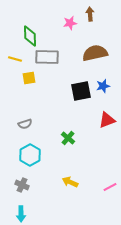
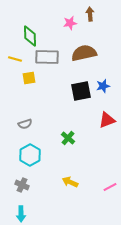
brown semicircle: moved 11 px left
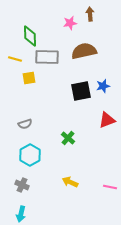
brown semicircle: moved 2 px up
pink line: rotated 40 degrees clockwise
cyan arrow: rotated 14 degrees clockwise
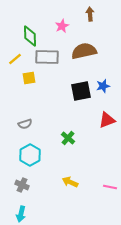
pink star: moved 8 px left, 3 px down; rotated 16 degrees counterclockwise
yellow line: rotated 56 degrees counterclockwise
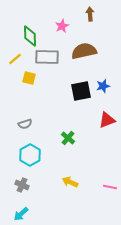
yellow square: rotated 24 degrees clockwise
cyan arrow: rotated 35 degrees clockwise
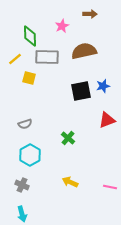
brown arrow: rotated 96 degrees clockwise
cyan arrow: moved 1 px right; rotated 63 degrees counterclockwise
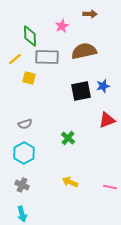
cyan hexagon: moved 6 px left, 2 px up
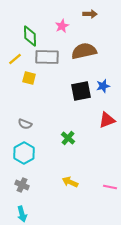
gray semicircle: rotated 40 degrees clockwise
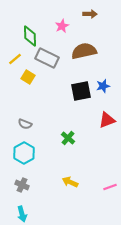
gray rectangle: moved 1 px down; rotated 25 degrees clockwise
yellow square: moved 1 px left, 1 px up; rotated 16 degrees clockwise
pink line: rotated 32 degrees counterclockwise
